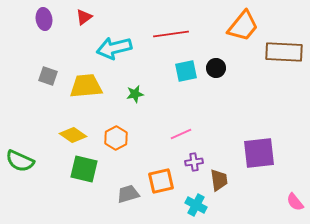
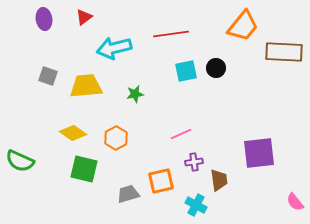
yellow diamond: moved 2 px up
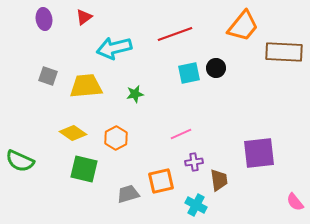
red line: moved 4 px right; rotated 12 degrees counterclockwise
cyan square: moved 3 px right, 2 px down
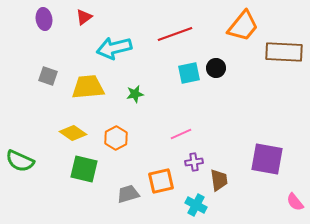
yellow trapezoid: moved 2 px right, 1 px down
purple square: moved 8 px right, 6 px down; rotated 16 degrees clockwise
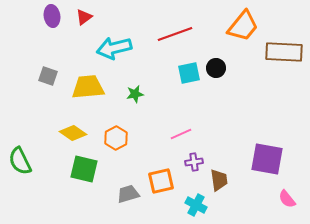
purple ellipse: moved 8 px right, 3 px up
green semicircle: rotated 40 degrees clockwise
pink semicircle: moved 8 px left, 3 px up
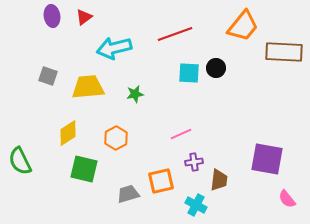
cyan square: rotated 15 degrees clockwise
yellow diamond: moved 5 px left; rotated 68 degrees counterclockwise
brown trapezoid: rotated 15 degrees clockwise
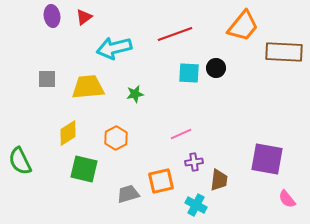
gray square: moved 1 px left, 3 px down; rotated 18 degrees counterclockwise
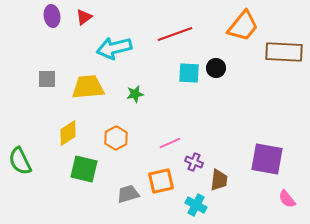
pink line: moved 11 px left, 9 px down
purple cross: rotated 30 degrees clockwise
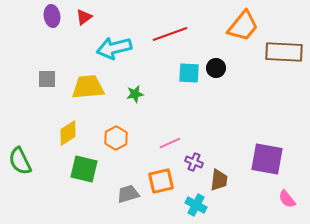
red line: moved 5 px left
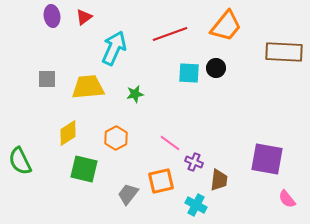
orange trapezoid: moved 17 px left
cyan arrow: rotated 128 degrees clockwise
pink line: rotated 60 degrees clockwise
gray trapezoid: rotated 35 degrees counterclockwise
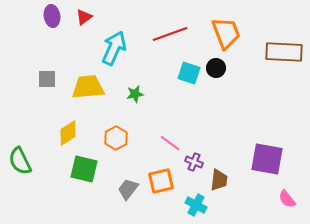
orange trapezoid: moved 7 px down; rotated 60 degrees counterclockwise
cyan square: rotated 15 degrees clockwise
gray trapezoid: moved 5 px up
